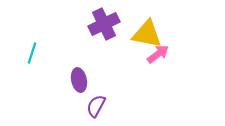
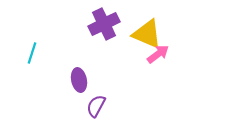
yellow triangle: rotated 12 degrees clockwise
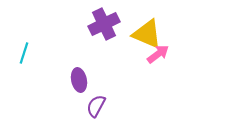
cyan line: moved 8 px left
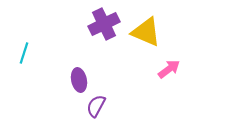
yellow triangle: moved 1 px left, 2 px up
pink arrow: moved 11 px right, 15 px down
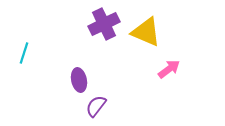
purple semicircle: rotated 10 degrees clockwise
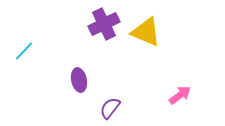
cyan line: moved 2 px up; rotated 25 degrees clockwise
pink arrow: moved 11 px right, 26 px down
purple semicircle: moved 14 px right, 2 px down
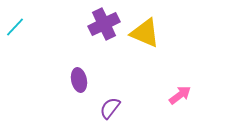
yellow triangle: moved 1 px left, 1 px down
cyan line: moved 9 px left, 24 px up
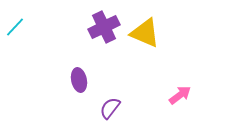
purple cross: moved 3 px down
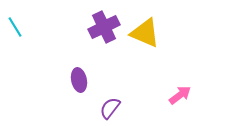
cyan line: rotated 75 degrees counterclockwise
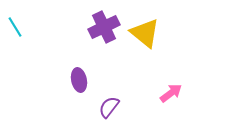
yellow triangle: rotated 16 degrees clockwise
pink arrow: moved 9 px left, 2 px up
purple semicircle: moved 1 px left, 1 px up
